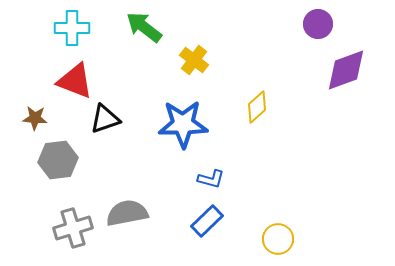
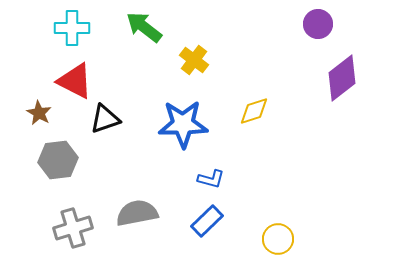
purple diamond: moved 4 px left, 8 px down; rotated 18 degrees counterclockwise
red triangle: rotated 6 degrees clockwise
yellow diamond: moved 3 px left, 4 px down; rotated 24 degrees clockwise
brown star: moved 4 px right, 5 px up; rotated 25 degrees clockwise
gray semicircle: moved 10 px right
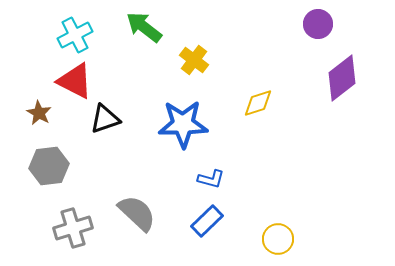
cyan cross: moved 3 px right, 7 px down; rotated 28 degrees counterclockwise
yellow diamond: moved 4 px right, 8 px up
gray hexagon: moved 9 px left, 6 px down
gray semicircle: rotated 54 degrees clockwise
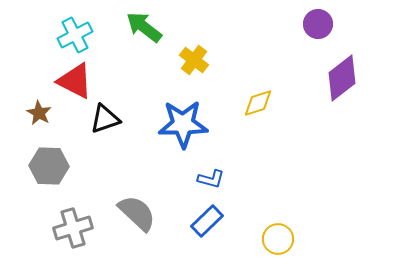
gray hexagon: rotated 9 degrees clockwise
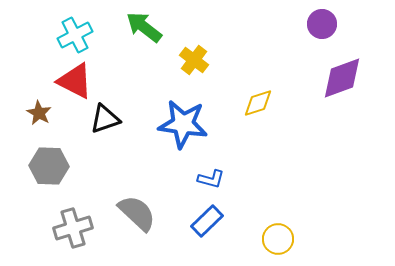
purple circle: moved 4 px right
purple diamond: rotated 18 degrees clockwise
blue star: rotated 9 degrees clockwise
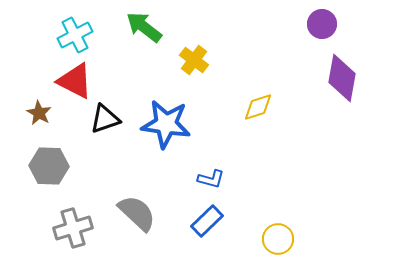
purple diamond: rotated 60 degrees counterclockwise
yellow diamond: moved 4 px down
blue star: moved 17 px left
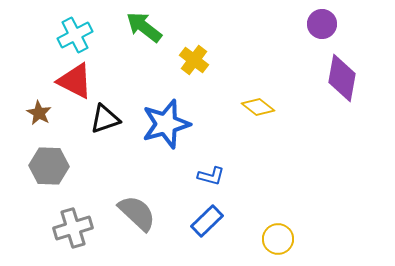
yellow diamond: rotated 56 degrees clockwise
blue star: rotated 24 degrees counterclockwise
blue L-shape: moved 3 px up
